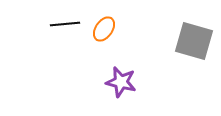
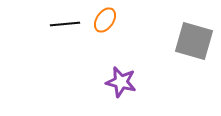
orange ellipse: moved 1 px right, 9 px up
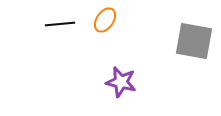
black line: moved 5 px left
gray square: rotated 6 degrees counterclockwise
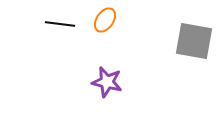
black line: rotated 12 degrees clockwise
purple star: moved 14 px left
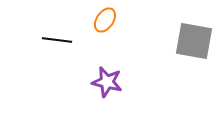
black line: moved 3 px left, 16 px down
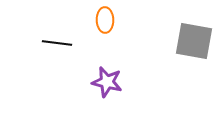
orange ellipse: rotated 35 degrees counterclockwise
black line: moved 3 px down
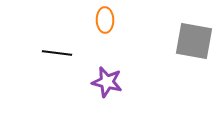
black line: moved 10 px down
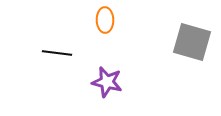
gray square: moved 2 px left, 1 px down; rotated 6 degrees clockwise
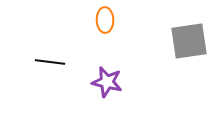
gray square: moved 3 px left, 1 px up; rotated 24 degrees counterclockwise
black line: moved 7 px left, 9 px down
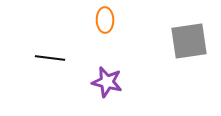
black line: moved 4 px up
